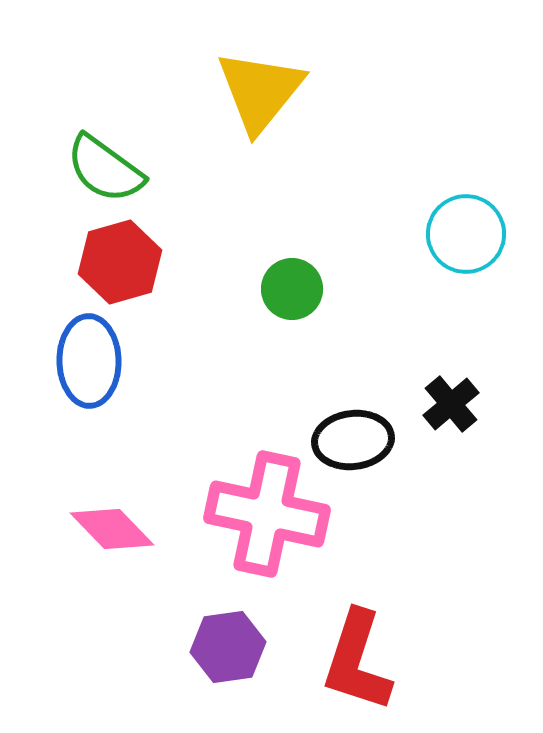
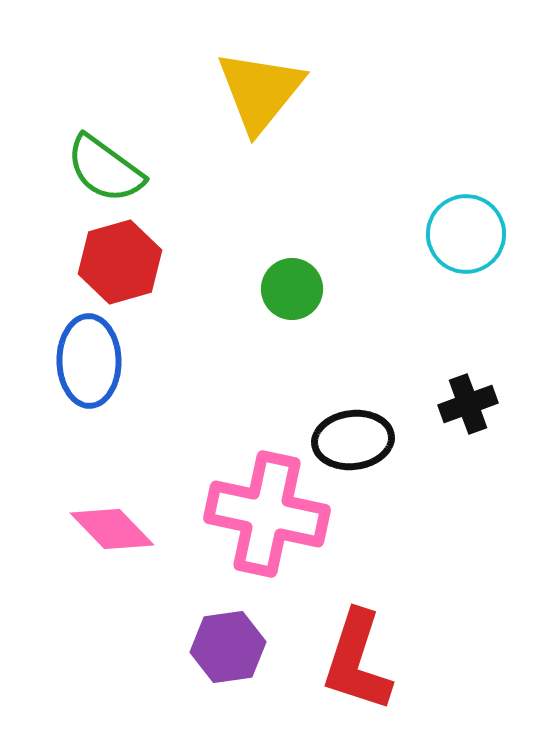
black cross: moved 17 px right; rotated 20 degrees clockwise
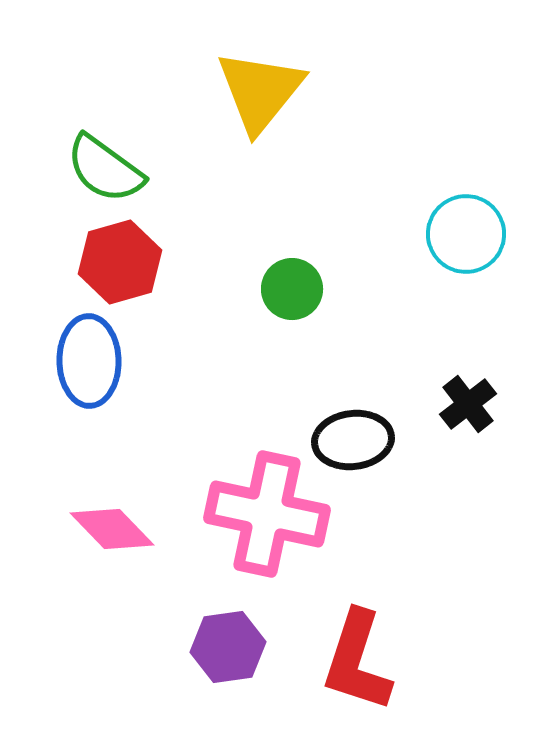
black cross: rotated 18 degrees counterclockwise
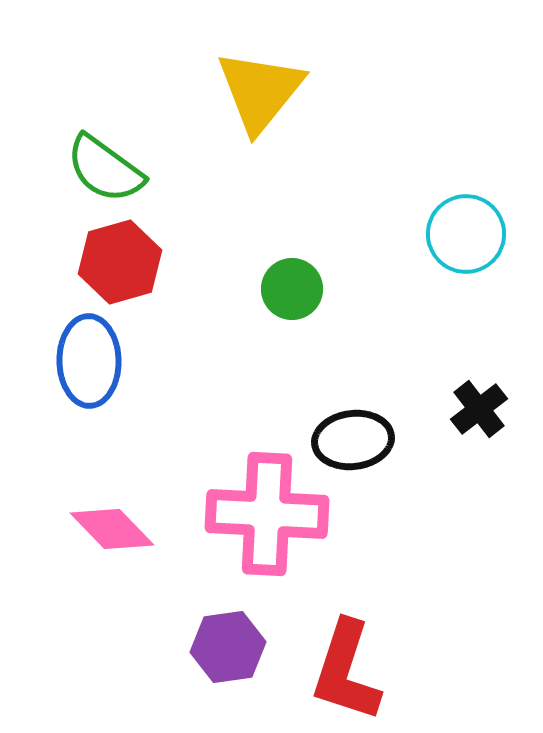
black cross: moved 11 px right, 5 px down
pink cross: rotated 9 degrees counterclockwise
red L-shape: moved 11 px left, 10 px down
